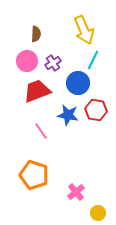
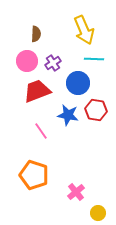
cyan line: moved 1 px right, 1 px up; rotated 66 degrees clockwise
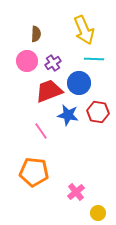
blue circle: moved 1 px right
red trapezoid: moved 12 px right
red hexagon: moved 2 px right, 2 px down
orange pentagon: moved 3 px up; rotated 12 degrees counterclockwise
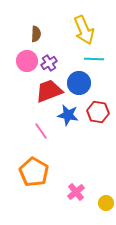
purple cross: moved 4 px left
orange pentagon: rotated 24 degrees clockwise
yellow circle: moved 8 px right, 10 px up
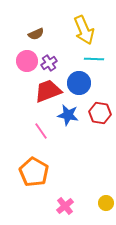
brown semicircle: rotated 63 degrees clockwise
red trapezoid: moved 1 px left
red hexagon: moved 2 px right, 1 px down
pink cross: moved 11 px left, 14 px down
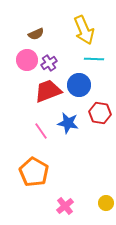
pink circle: moved 1 px up
blue circle: moved 2 px down
blue star: moved 8 px down
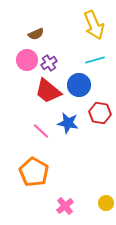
yellow arrow: moved 10 px right, 5 px up
cyan line: moved 1 px right, 1 px down; rotated 18 degrees counterclockwise
red trapezoid: rotated 120 degrees counterclockwise
pink line: rotated 12 degrees counterclockwise
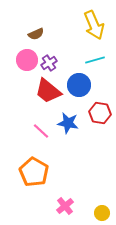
yellow circle: moved 4 px left, 10 px down
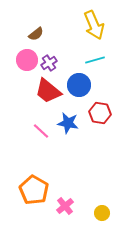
brown semicircle: rotated 14 degrees counterclockwise
orange pentagon: moved 18 px down
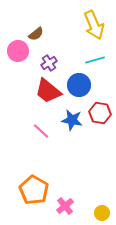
pink circle: moved 9 px left, 9 px up
blue star: moved 4 px right, 3 px up
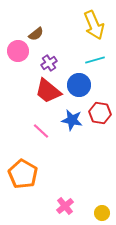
orange pentagon: moved 11 px left, 16 px up
